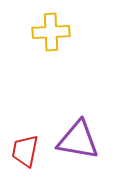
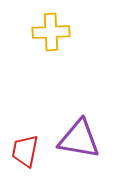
purple triangle: moved 1 px right, 1 px up
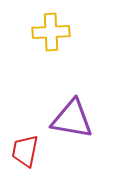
purple triangle: moved 7 px left, 20 px up
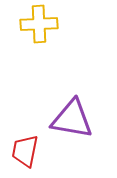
yellow cross: moved 12 px left, 8 px up
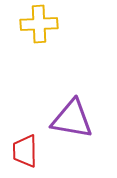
red trapezoid: rotated 12 degrees counterclockwise
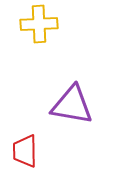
purple triangle: moved 14 px up
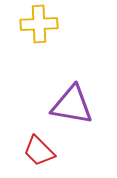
red trapezoid: moved 14 px right; rotated 44 degrees counterclockwise
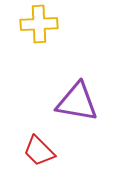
purple triangle: moved 5 px right, 3 px up
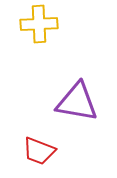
red trapezoid: rotated 24 degrees counterclockwise
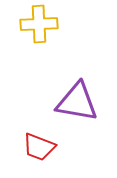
red trapezoid: moved 4 px up
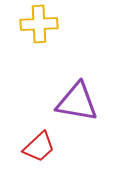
red trapezoid: rotated 64 degrees counterclockwise
